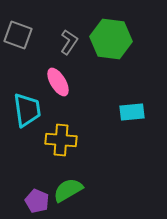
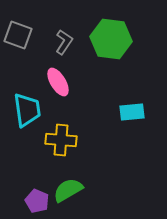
gray L-shape: moved 5 px left
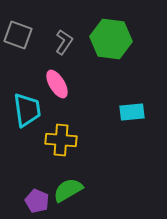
pink ellipse: moved 1 px left, 2 px down
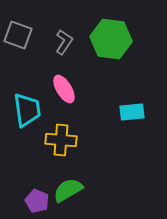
pink ellipse: moved 7 px right, 5 px down
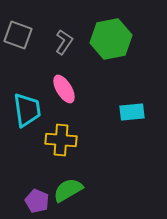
green hexagon: rotated 18 degrees counterclockwise
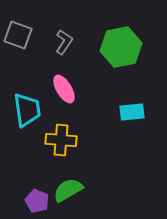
green hexagon: moved 10 px right, 8 px down
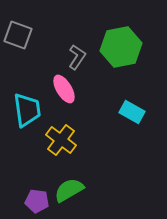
gray L-shape: moved 13 px right, 15 px down
cyan rectangle: rotated 35 degrees clockwise
yellow cross: rotated 32 degrees clockwise
green semicircle: moved 1 px right
purple pentagon: rotated 15 degrees counterclockwise
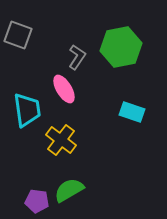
cyan rectangle: rotated 10 degrees counterclockwise
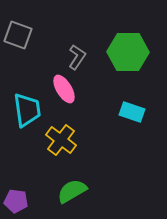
green hexagon: moved 7 px right, 5 px down; rotated 12 degrees clockwise
green semicircle: moved 3 px right, 1 px down
purple pentagon: moved 21 px left
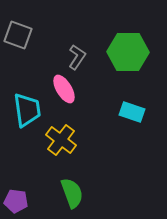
green semicircle: moved 2 px down; rotated 100 degrees clockwise
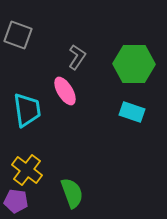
green hexagon: moved 6 px right, 12 px down
pink ellipse: moved 1 px right, 2 px down
yellow cross: moved 34 px left, 30 px down
